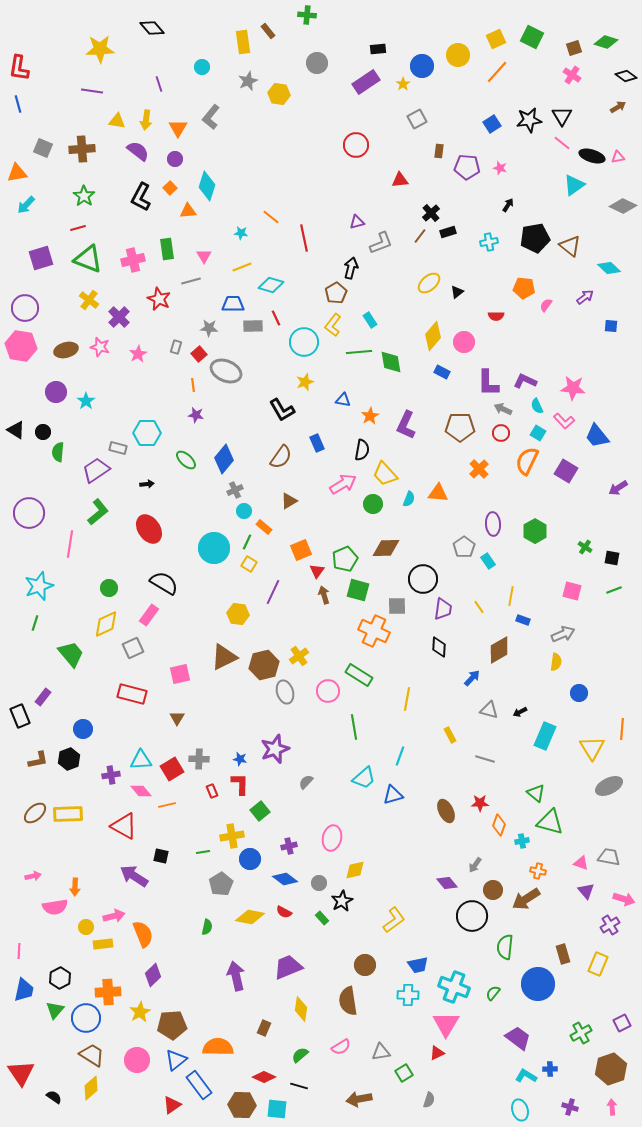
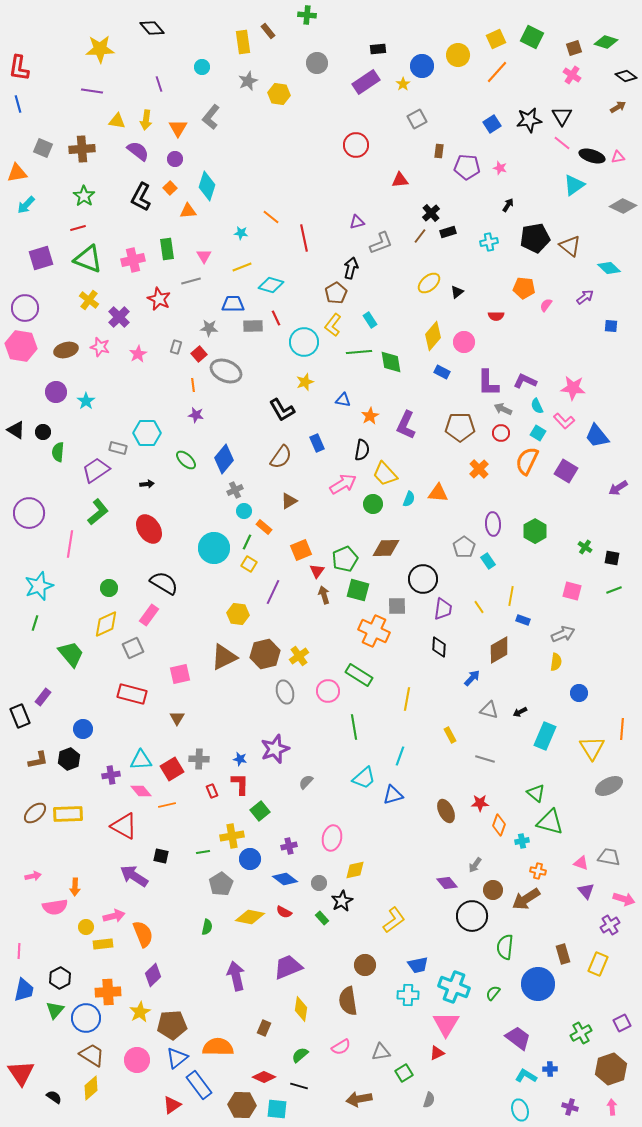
brown hexagon at (264, 665): moved 1 px right, 11 px up
blue triangle at (176, 1060): moved 1 px right, 2 px up
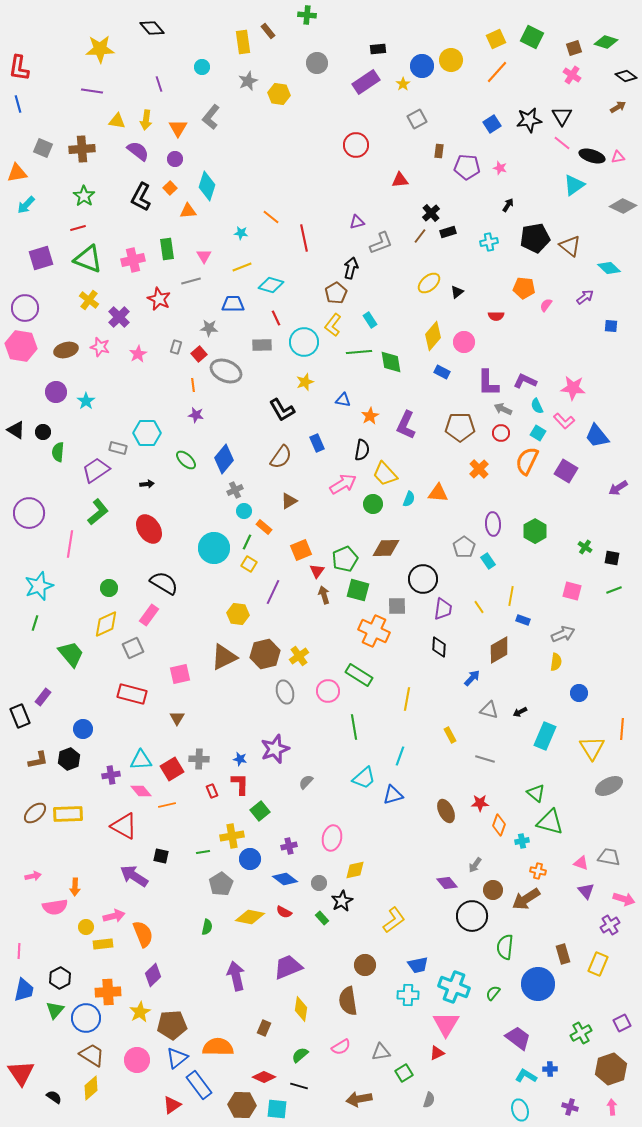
yellow circle at (458, 55): moved 7 px left, 5 px down
gray rectangle at (253, 326): moved 9 px right, 19 px down
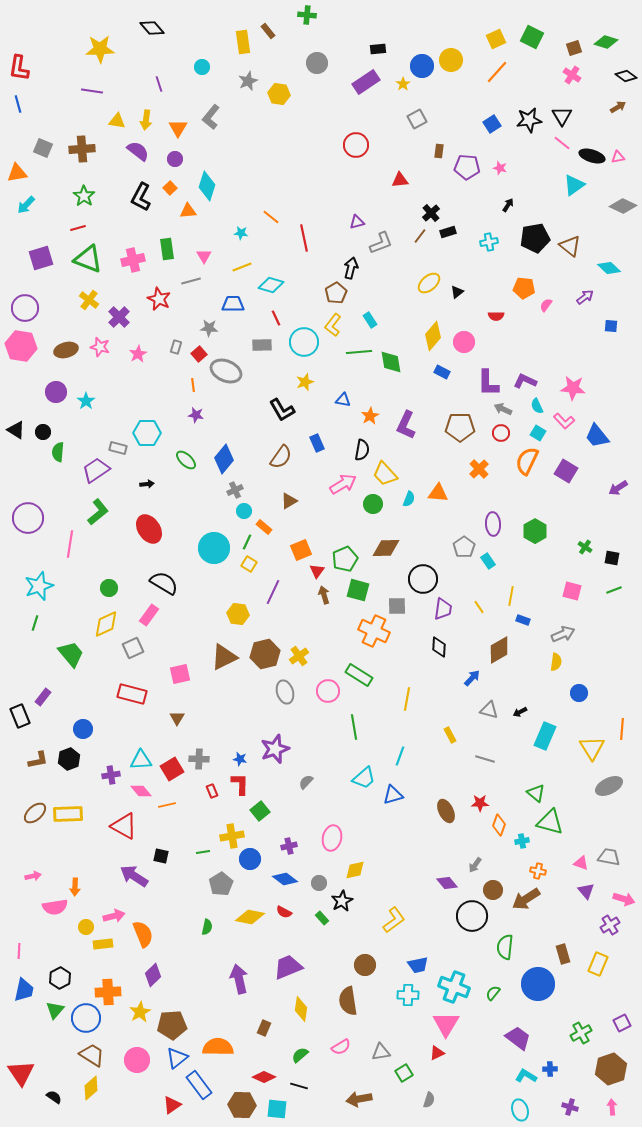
purple circle at (29, 513): moved 1 px left, 5 px down
purple arrow at (236, 976): moved 3 px right, 3 px down
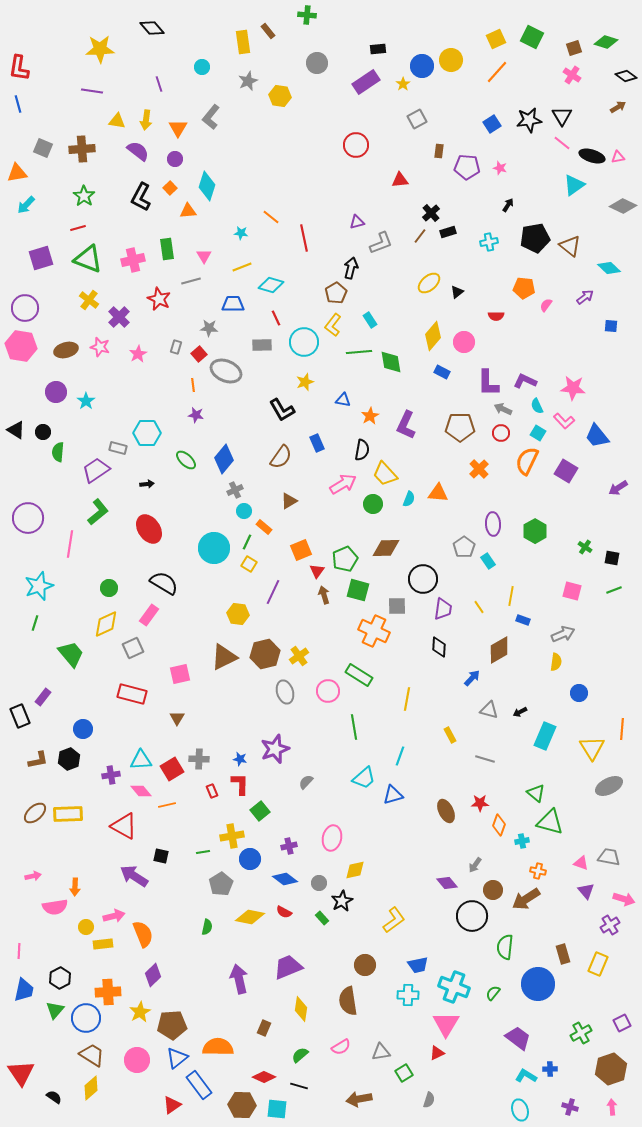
yellow hexagon at (279, 94): moved 1 px right, 2 px down
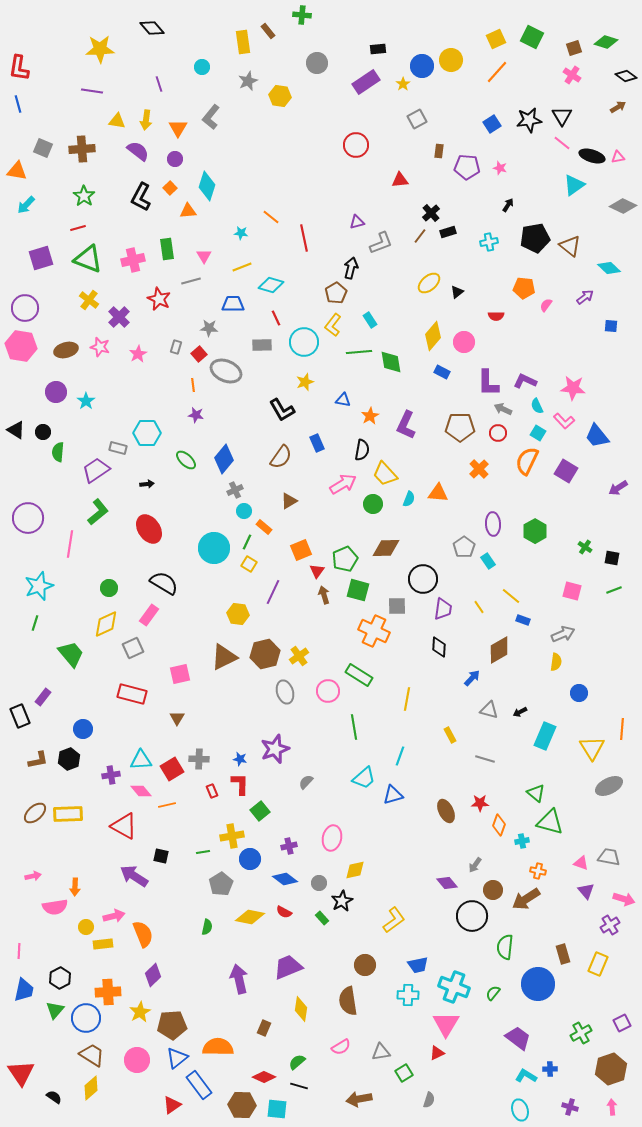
green cross at (307, 15): moved 5 px left
orange triangle at (17, 173): moved 2 px up; rotated 20 degrees clockwise
red circle at (501, 433): moved 3 px left
yellow line at (511, 596): rotated 60 degrees counterclockwise
green semicircle at (300, 1055): moved 3 px left, 7 px down
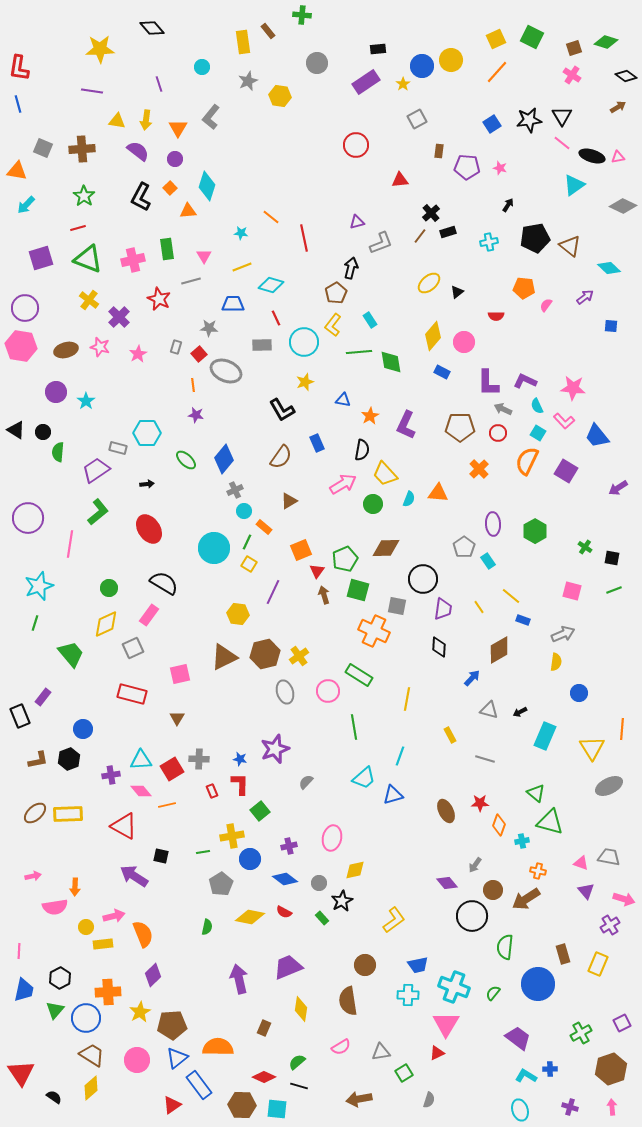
gray square at (397, 606): rotated 12 degrees clockwise
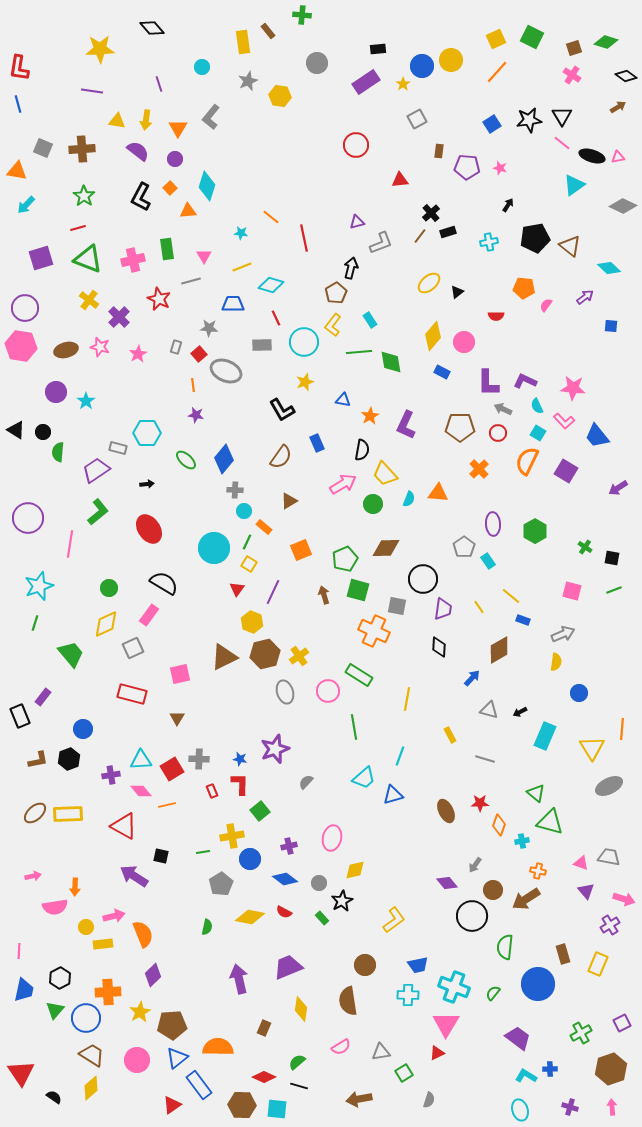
gray cross at (235, 490): rotated 28 degrees clockwise
red triangle at (317, 571): moved 80 px left, 18 px down
yellow hexagon at (238, 614): moved 14 px right, 8 px down; rotated 15 degrees clockwise
